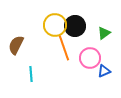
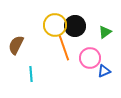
green triangle: moved 1 px right, 1 px up
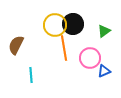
black circle: moved 2 px left, 2 px up
green triangle: moved 1 px left, 1 px up
orange line: rotated 10 degrees clockwise
cyan line: moved 1 px down
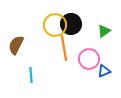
black circle: moved 2 px left
pink circle: moved 1 px left, 1 px down
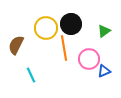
yellow circle: moved 9 px left, 3 px down
cyan line: rotated 21 degrees counterclockwise
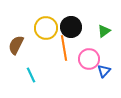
black circle: moved 3 px down
blue triangle: rotated 24 degrees counterclockwise
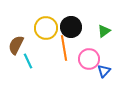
cyan line: moved 3 px left, 14 px up
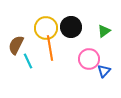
orange line: moved 14 px left
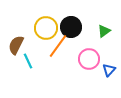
orange line: moved 8 px right, 2 px up; rotated 45 degrees clockwise
blue triangle: moved 5 px right, 1 px up
